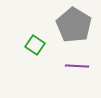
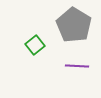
green square: rotated 18 degrees clockwise
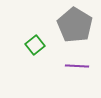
gray pentagon: moved 1 px right
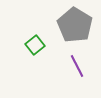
purple line: rotated 60 degrees clockwise
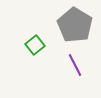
purple line: moved 2 px left, 1 px up
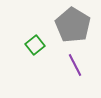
gray pentagon: moved 2 px left
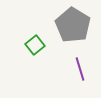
purple line: moved 5 px right, 4 px down; rotated 10 degrees clockwise
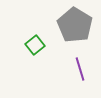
gray pentagon: moved 2 px right
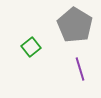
green square: moved 4 px left, 2 px down
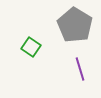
green square: rotated 18 degrees counterclockwise
